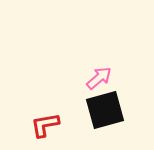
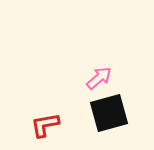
black square: moved 4 px right, 3 px down
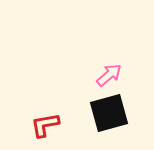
pink arrow: moved 10 px right, 3 px up
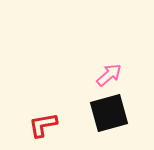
red L-shape: moved 2 px left
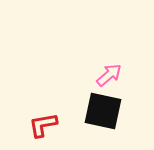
black square: moved 6 px left, 2 px up; rotated 27 degrees clockwise
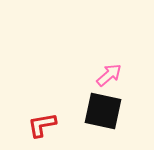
red L-shape: moved 1 px left
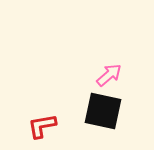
red L-shape: moved 1 px down
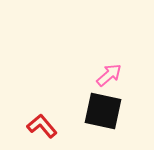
red L-shape: rotated 60 degrees clockwise
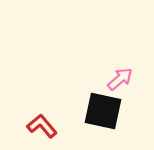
pink arrow: moved 11 px right, 4 px down
